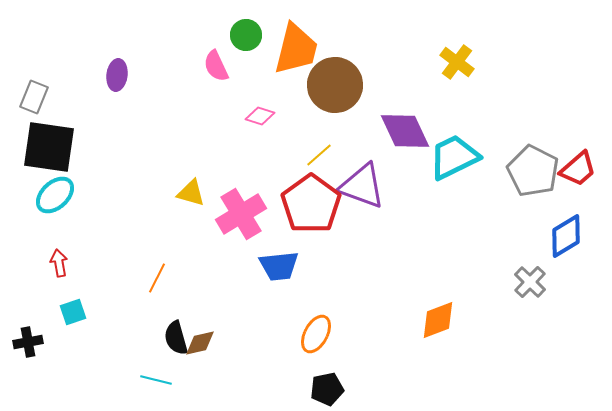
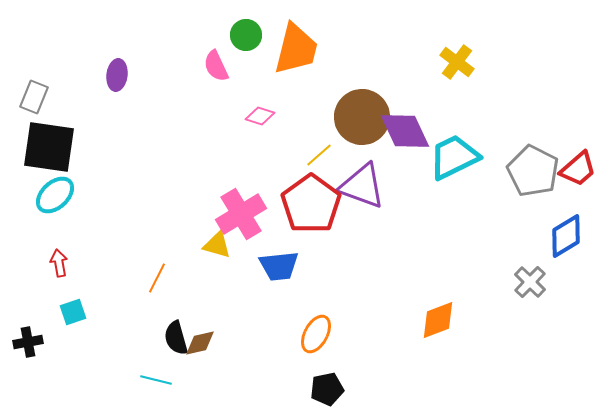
brown circle: moved 27 px right, 32 px down
yellow triangle: moved 26 px right, 52 px down
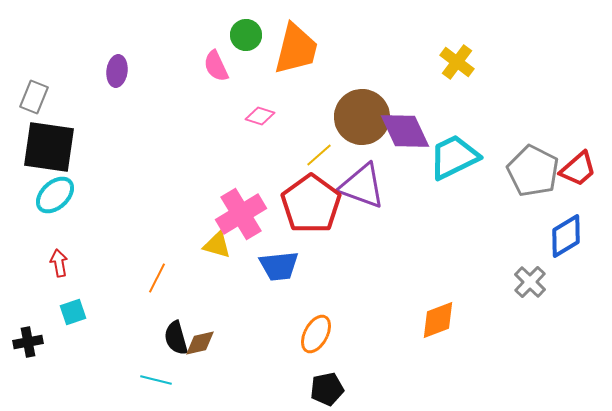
purple ellipse: moved 4 px up
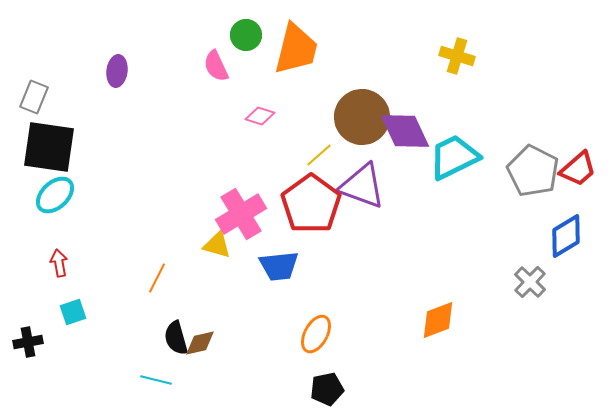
yellow cross: moved 6 px up; rotated 20 degrees counterclockwise
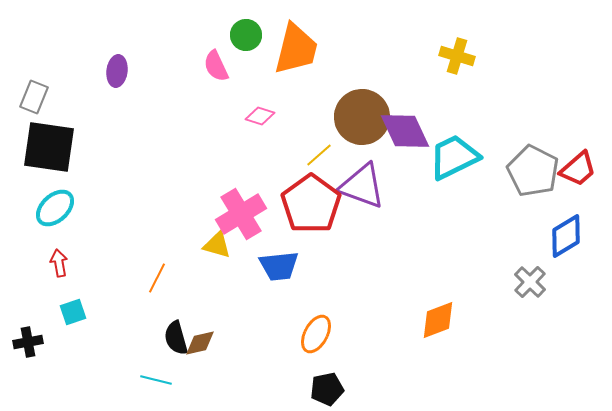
cyan ellipse: moved 13 px down
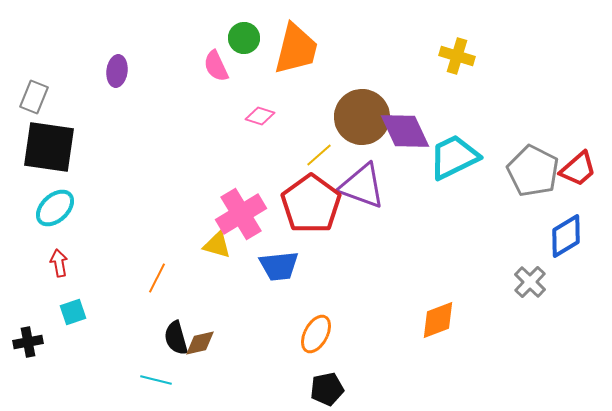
green circle: moved 2 px left, 3 px down
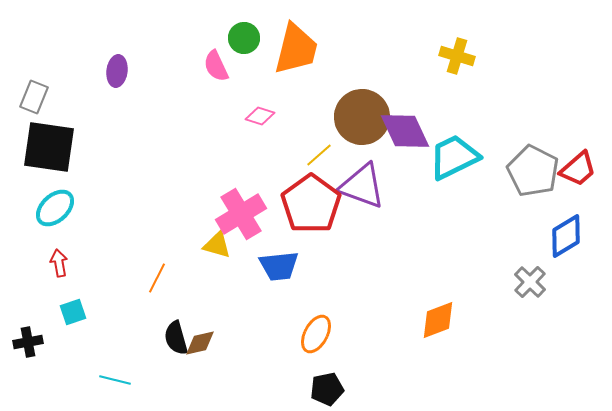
cyan line: moved 41 px left
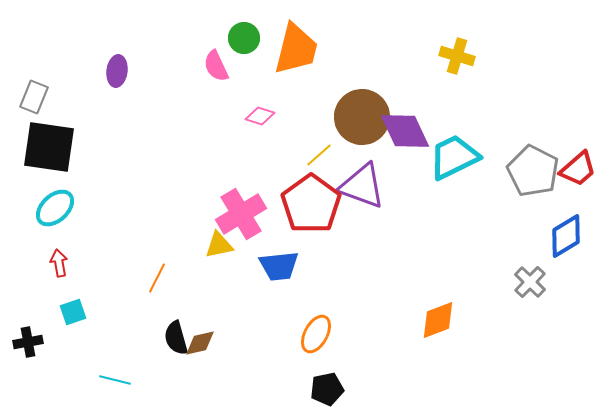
yellow triangle: moved 2 px right; rotated 28 degrees counterclockwise
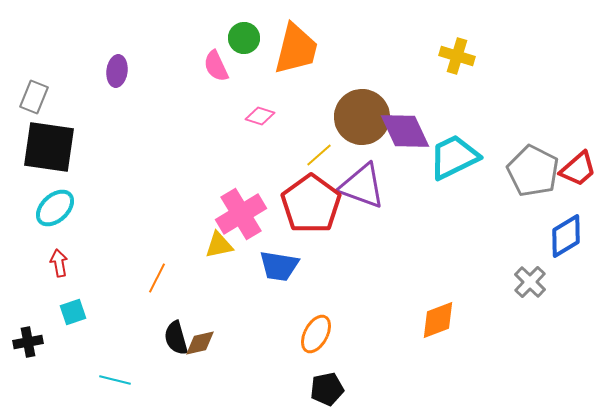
blue trapezoid: rotated 15 degrees clockwise
